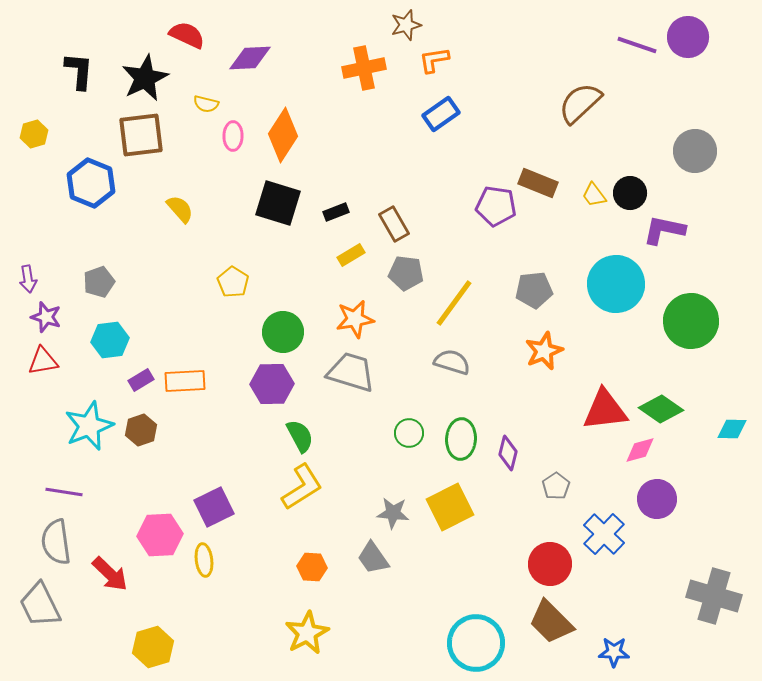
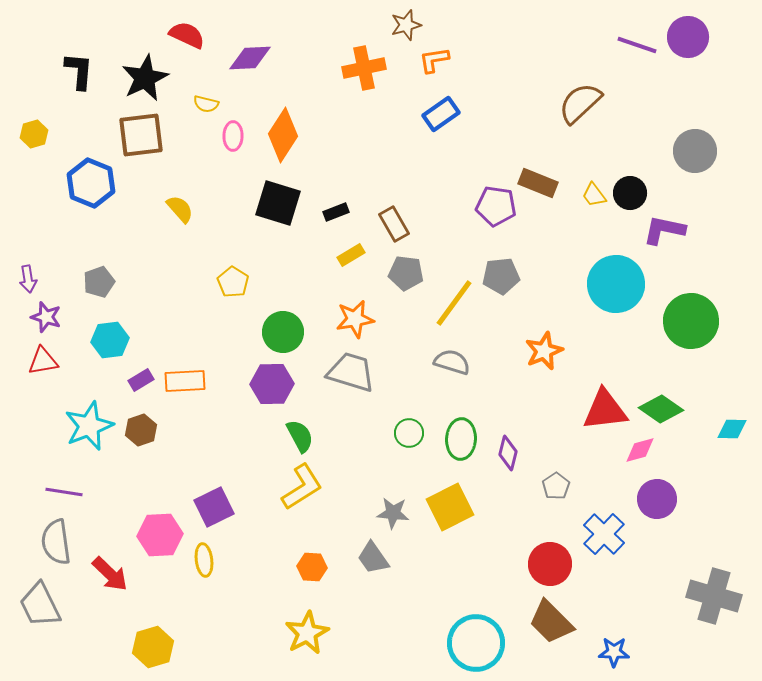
gray pentagon at (534, 290): moved 33 px left, 14 px up
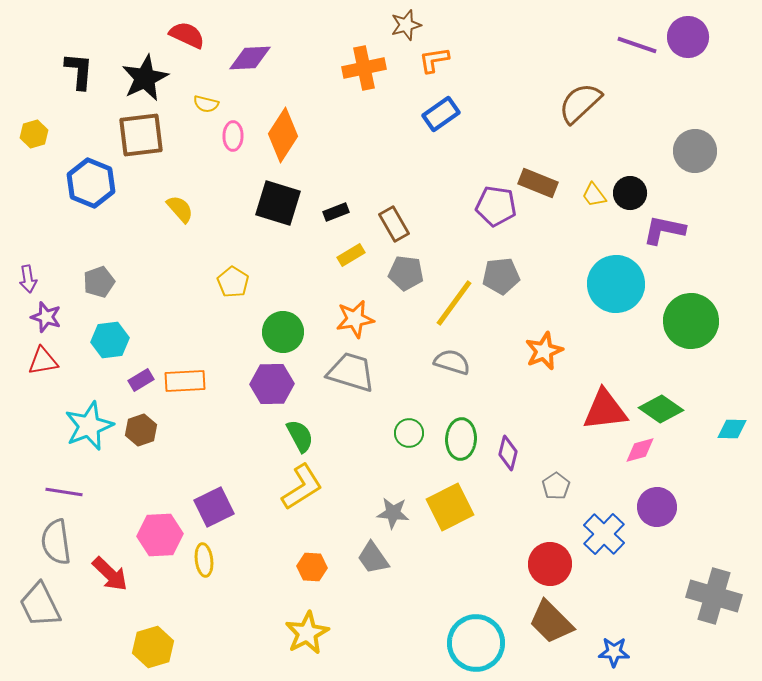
purple circle at (657, 499): moved 8 px down
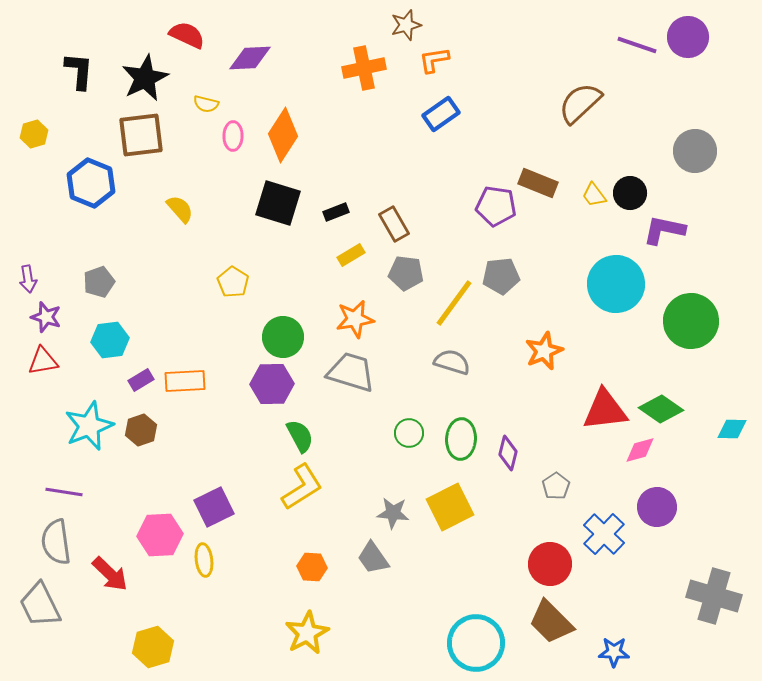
green circle at (283, 332): moved 5 px down
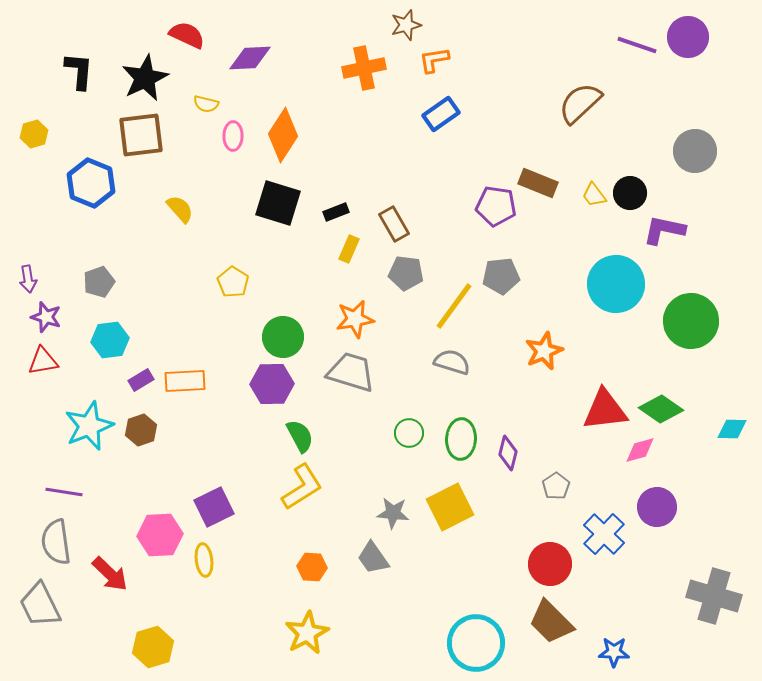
yellow rectangle at (351, 255): moved 2 px left, 6 px up; rotated 36 degrees counterclockwise
yellow line at (454, 303): moved 3 px down
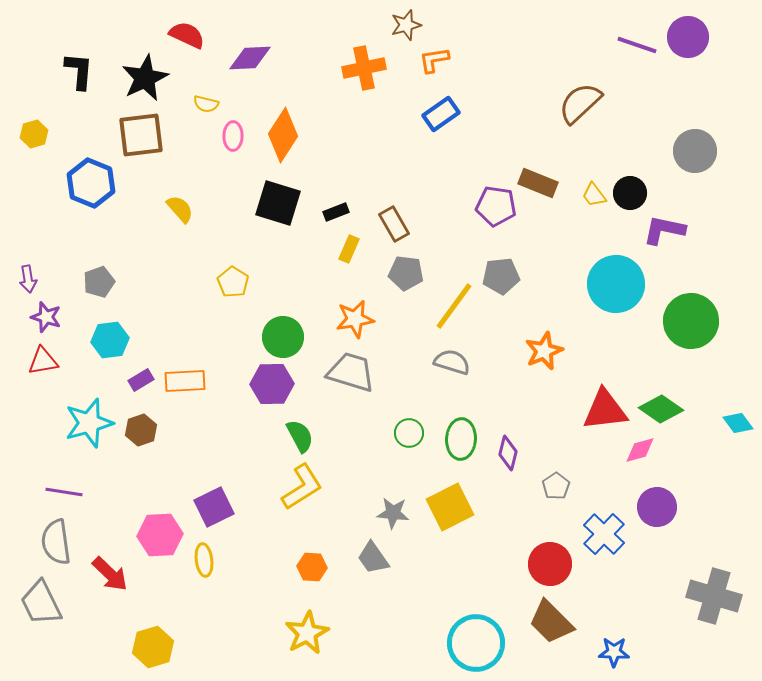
cyan star at (89, 426): moved 3 px up; rotated 6 degrees clockwise
cyan diamond at (732, 429): moved 6 px right, 6 px up; rotated 52 degrees clockwise
gray trapezoid at (40, 605): moved 1 px right, 2 px up
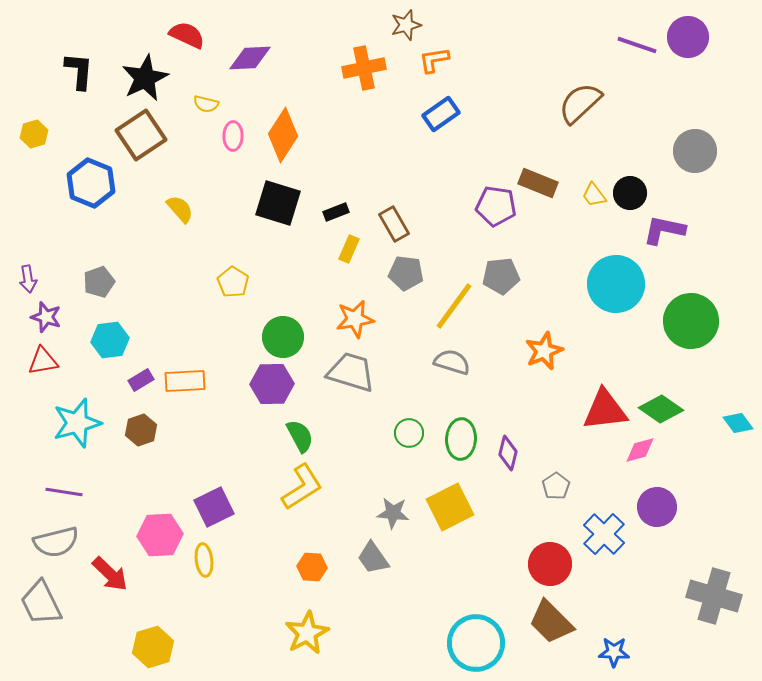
brown square at (141, 135): rotated 27 degrees counterclockwise
cyan star at (89, 423): moved 12 px left
gray semicircle at (56, 542): rotated 96 degrees counterclockwise
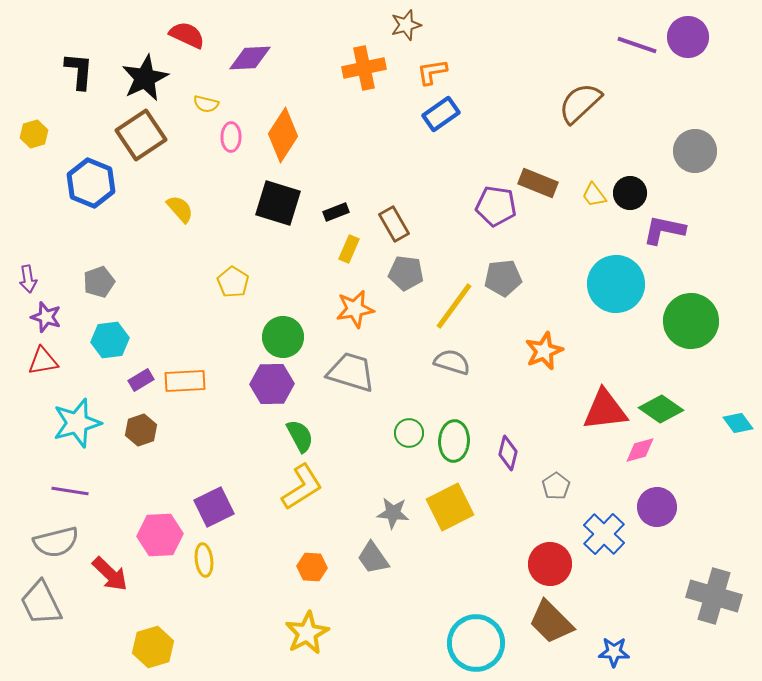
orange L-shape at (434, 60): moved 2 px left, 12 px down
pink ellipse at (233, 136): moved 2 px left, 1 px down
gray pentagon at (501, 276): moved 2 px right, 2 px down
orange star at (355, 319): moved 10 px up
green ellipse at (461, 439): moved 7 px left, 2 px down
purple line at (64, 492): moved 6 px right, 1 px up
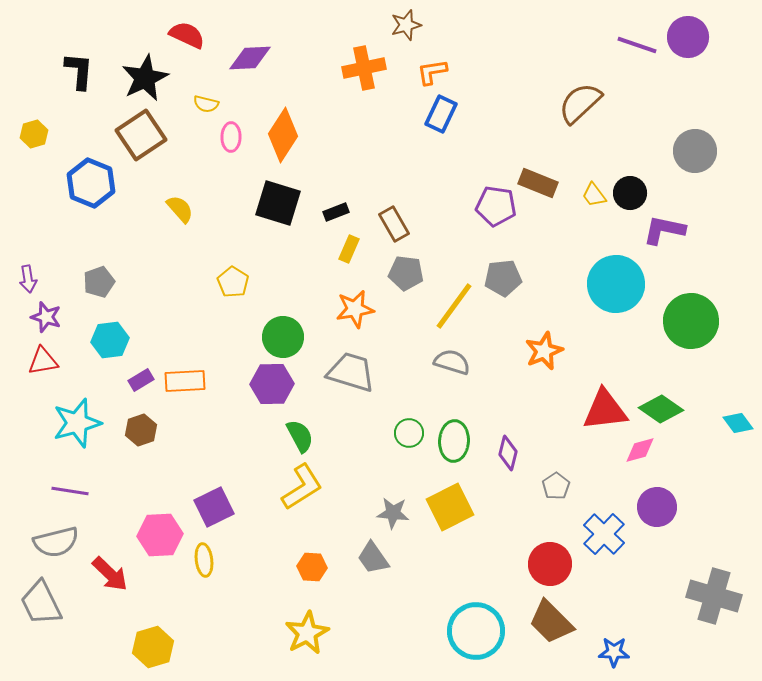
blue rectangle at (441, 114): rotated 30 degrees counterclockwise
cyan circle at (476, 643): moved 12 px up
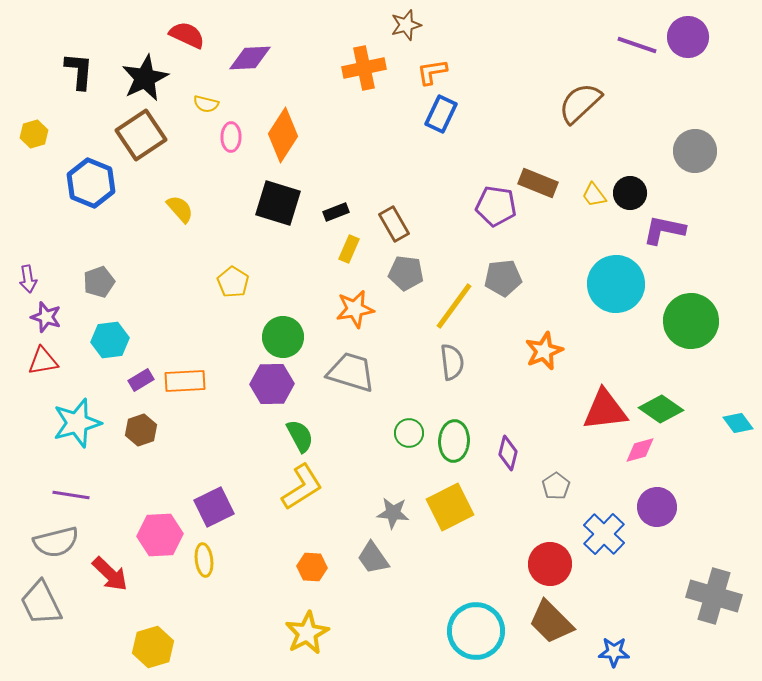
gray semicircle at (452, 362): rotated 66 degrees clockwise
purple line at (70, 491): moved 1 px right, 4 px down
